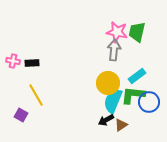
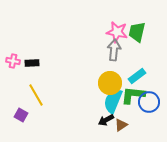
yellow circle: moved 2 px right
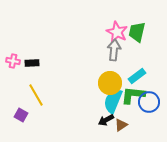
pink star: rotated 15 degrees clockwise
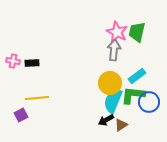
yellow line: moved 1 px right, 3 px down; rotated 65 degrees counterclockwise
purple square: rotated 32 degrees clockwise
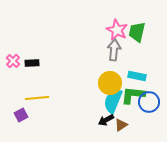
pink star: moved 2 px up
pink cross: rotated 32 degrees clockwise
cyan rectangle: rotated 48 degrees clockwise
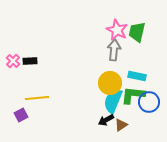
black rectangle: moved 2 px left, 2 px up
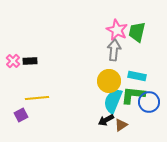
yellow circle: moved 1 px left, 2 px up
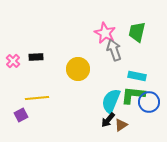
pink star: moved 12 px left, 3 px down
gray arrow: rotated 25 degrees counterclockwise
black rectangle: moved 6 px right, 4 px up
yellow circle: moved 31 px left, 12 px up
cyan semicircle: moved 2 px left
black arrow: moved 2 px right; rotated 21 degrees counterclockwise
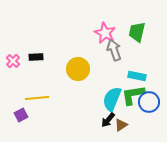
green L-shape: rotated 15 degrees counterclockwise
cyan semicircle: moved 1 px right, 2 px up
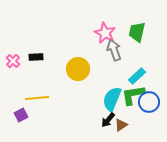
cyan rectangle: rotated 54 degrees counterclockwise
